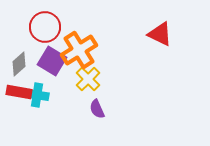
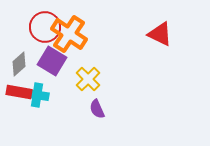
orange cross: moved 10 px left, 16 px up; rotated 24 degrees counterclockwise
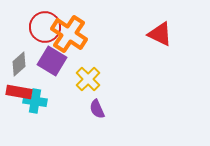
cyan cross: moved 2 px left, 6 px down
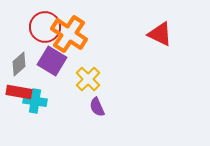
purple semicircle: moved 2 px up
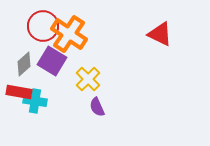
red circle: moved 2 px left, 1 px up
gray diamond: moved 5 px right
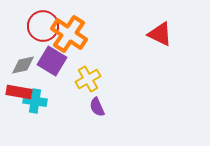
gray diamond: moved 1 px left, 1 px down; rotated 30 degrees clockwise
yellow cross: rotated 15 degrees clockwise
